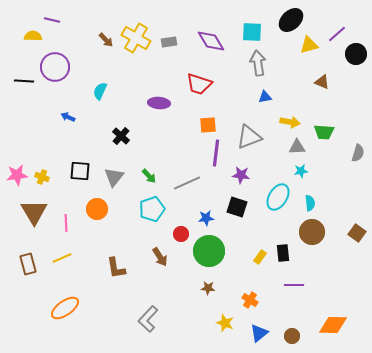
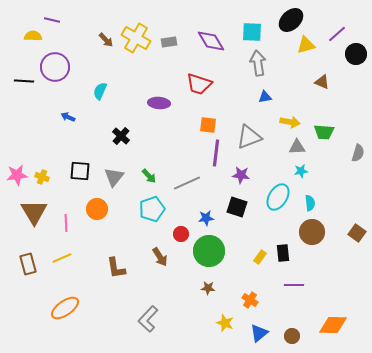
yellow triangle at (309, 45): moved 3 px left
orange square at (208, 125): rotated 12 degrees clockwise
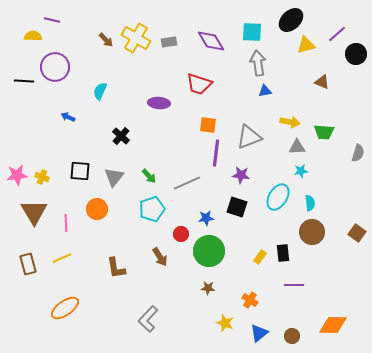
blue triangle at (265, 97): moved 6 px up
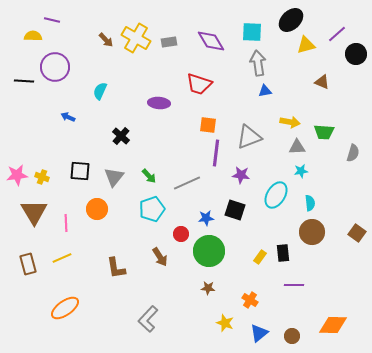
gray semicircle at (358, 153): moved 5 px left
cyan ellipse at (278, 197): moved 2 px left, 2 px up
black square at (237, 207): moved 2 px left, 3 px down
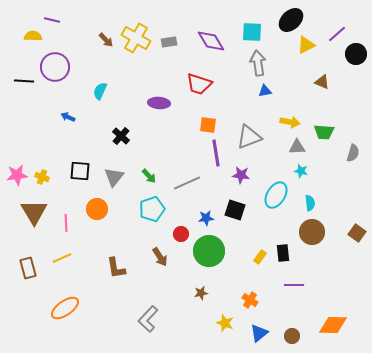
yellow triangle at (306, 45): rotated 12 degrees counterclockwise
purple line at (216, 153): rotated 16 degrees counterclockwise
cyan star at (301, 171): rotated 24 degrees clockwise
brown rectangle at (28, 264): moved 4 px down
brown star at (208, 288): moved 7 px left, 5 px down; rotated 16 degrees counterclockwise
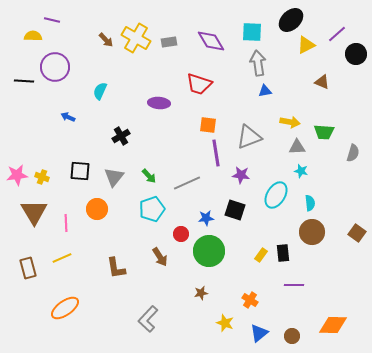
black cross at (121, 136): rotated 18 degrees clockwise
yellow rectangle at (260, 257): moved 1 px right, 2 px up
